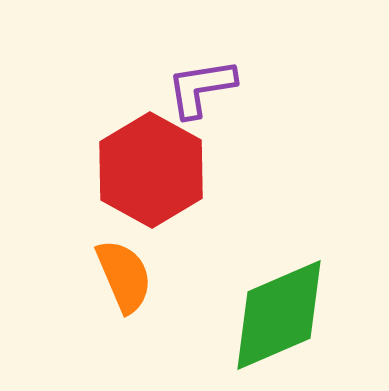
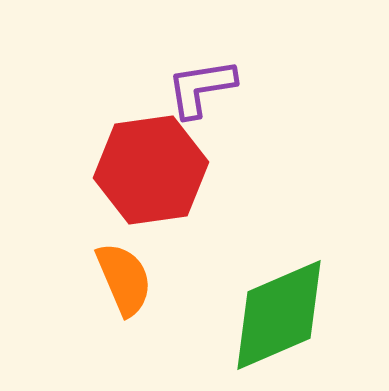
red hexagon: rotated 23 degrees clockwise
orange semicircle: moved 3 px down
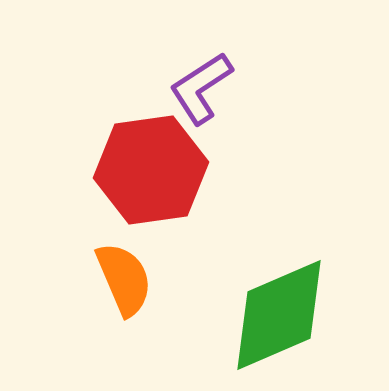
purple L-shape: rotated 24 degrees counterclockwise
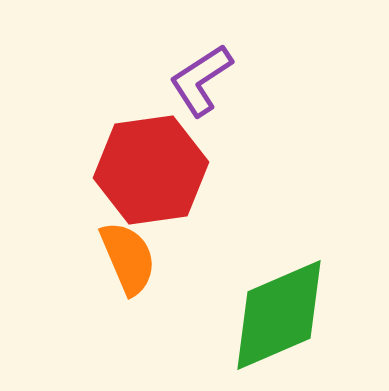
purple L-shape: moved 8 px up
orange semicircle: moved 4 px right, 21 px up
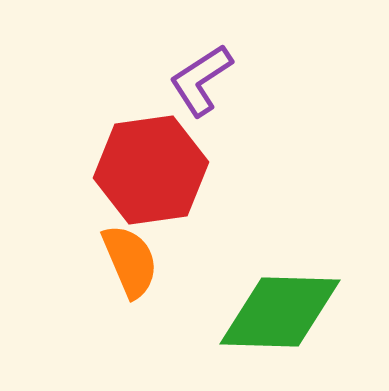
orange semicircle: moved 2 px right, 3 px down
green diamond: moved 1 px right, 3 px up; rotated 25 degrees clockwise
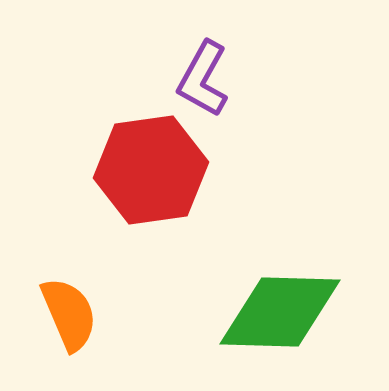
purple L-shape: moved 2 px right, 1 px up; rotated 28 degrees counterclockwise
orange semicircle: moved 61 px left, 53 px down
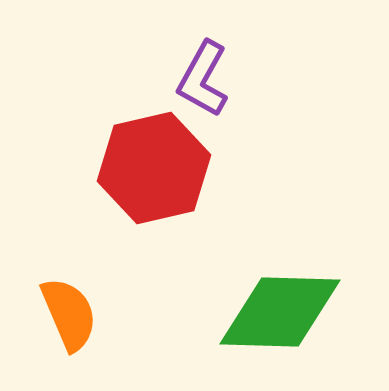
red hexagon: moved 3 px right, 2 px up; rotated 5 degrees counterclockwise
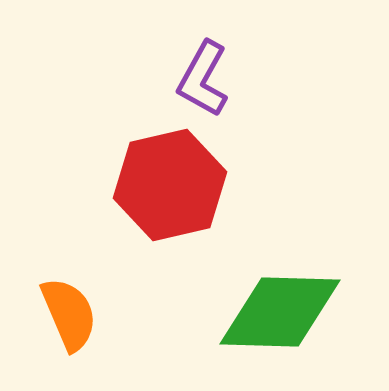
red hexagon: moved 16 px right, 17 px down
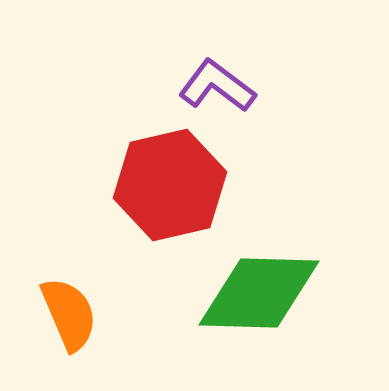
purple L-shape: moved 14 px right, 7 px down; rotated 98 degrees clockwise
green diamond: moved 21 px left, 19 px up
